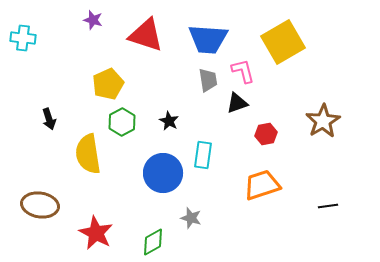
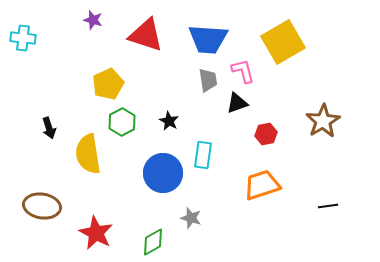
black arrow: moved 9 px down
brown ellipse: moved 2 px right, 1 px down
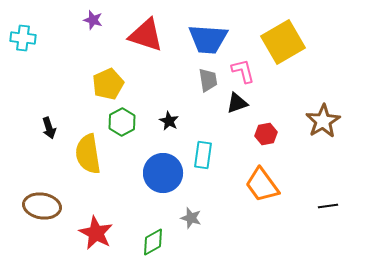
orange trapezoid: rotated 108 degrees counterclockwise
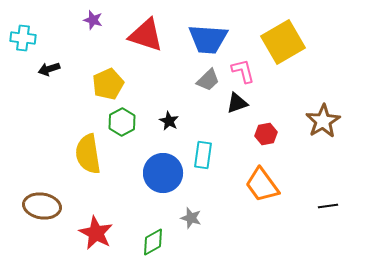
gray trapezoid: rotated 55 degrees clockwise
black arrow: moved 59 px up; rotated 90 degrees clockwise
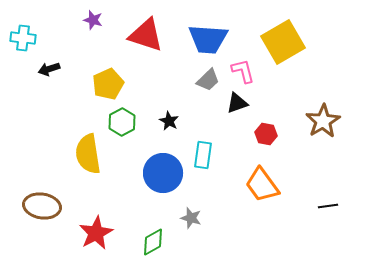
red hexagon: rotated 20 degrees clockwise
red star: rotated 16 degrees clockwise
